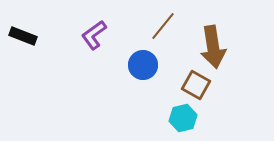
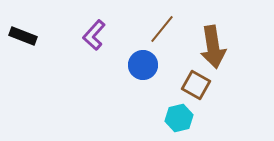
brown line: moved 1 px left, 3 px down
purple L-shape: rotated 12 degrees counterclockwise
cyan hexagon: moved 4 px left
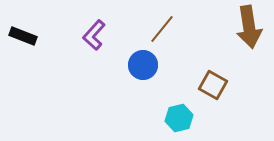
brown arrow: moved 36 px right, 20 px up
brown square: moved 17 px right
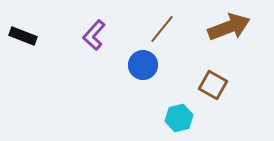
brown arrow: moved 20 px left; rotated 102 degrees counterclockwise
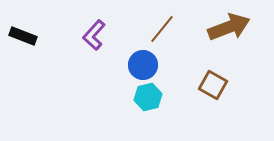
cyan hexagon: moved 31 px left, 21 px up
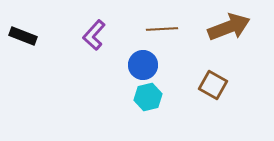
brown line: rotated 48 degrees clockwise
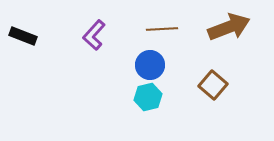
blue circle: moved 7 px right
brown square: rotated 12 degrees clockwise
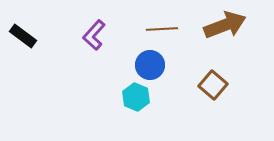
brown arrow: moved 4 px left, 2 px up
black rectangle: rotated 16 degrees clockwise
cyan hexagon: moved 12 px left; rotated 24 degrees counterclockwise
